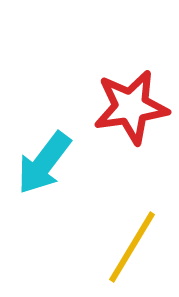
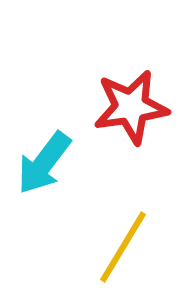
yellow line: moved 9 px left
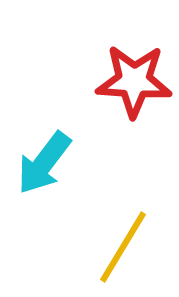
red star: moved 3 px right, 26 px up; rotated 12 degrees clockwise
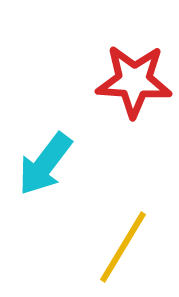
cyan arrow: moved 1 px right, 1 px down
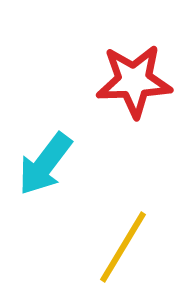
red star: rotated 6 degrees counterclockwise
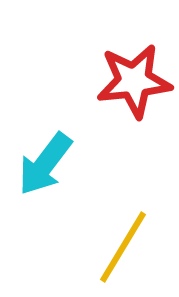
red star: rotated 4 degrees counterclockwise
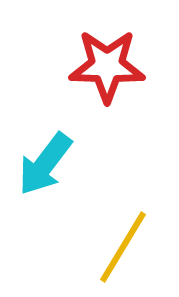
red star: moved 27 px left, 15 px up; rotated 8 degrees clockwise
